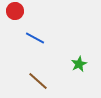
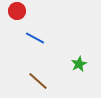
red circle: moved 2 px right
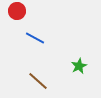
green star: moved 2 px down
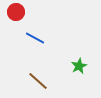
red circle: moved 1 px left, 1 px down
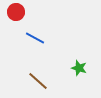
green star: moved 2 px down; rotated 28 degrees counterclockwise
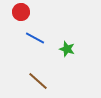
red circle: moved 5 px right
green star: moved 12 px left, 19 px up
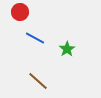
red circle: moved 1 px left
green star: rotated 21 degrees clockwise
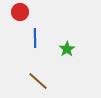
blue line: rotated 60 degrees clockwise
